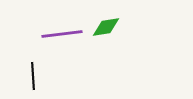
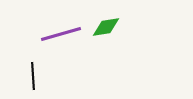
purple line: moved 1 px left; rotated 9 degrees counterclockwise
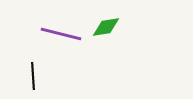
purple line: rotated 30 degrees clockwise
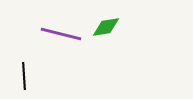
black line: moved 9 px left
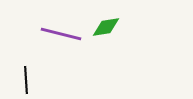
black line: moved 2 px right, 4 px down
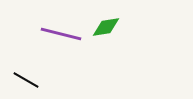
black line: rotated 56 degrees counterclockwise
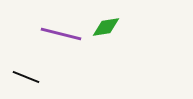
black line: moved 3 px up; rotated 8 degrees counterclockwise
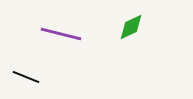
green diamond: moved 25 px right; rotated 16 degrees counterclockwise
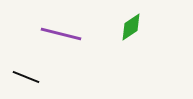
green diamond: rotated 8 degrees counterclockwise
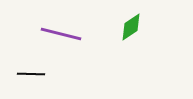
black line: moved 5 px right, 3 px up; rotated 20 degrees counterclockwise
